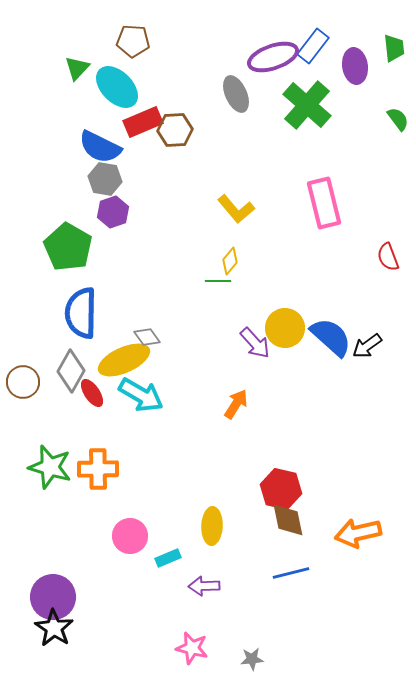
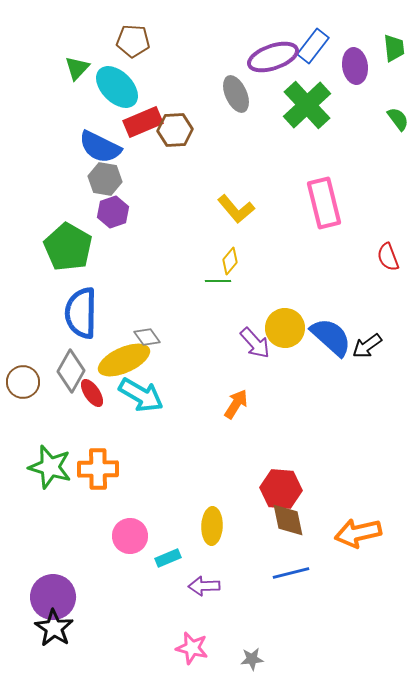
green cross at (307, 105): rotated 6 degrees clockwise
red hexagon at (281, 489): rotated 9 degrees counterclockwise
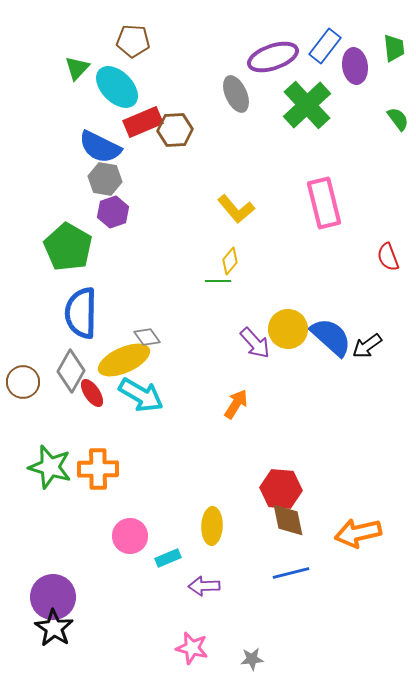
blue rectangle at (313, 46): moved 12 px right
yellow circle at (285, 328): moved 3 px right, 1 px down
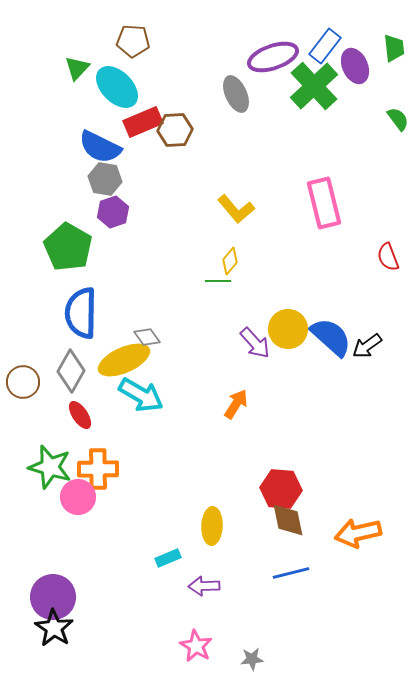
purple ellipse at (355, 66): rotated 16 degrees counterclockwise
green cross at (307, 105): moved 7 px right, 19 px up
red ellipse at (92, 393): moved 12 px left, 22 px down
pink circle at (130, 536): moved 52 px left, 39 px up
pink star at (192, 648): moved 4 px right, 2 px up; rotated 16 degrees clockwise
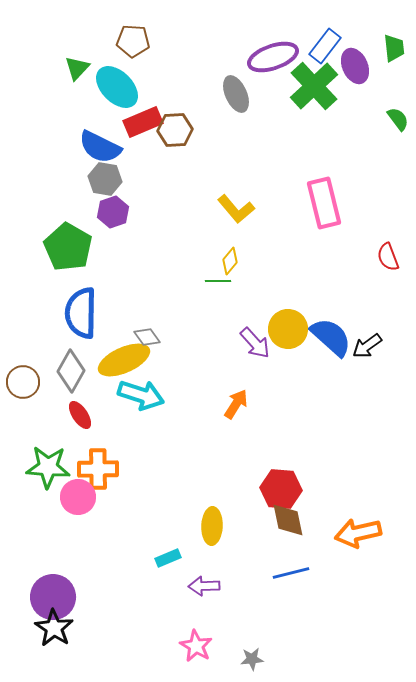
cyan arrow at (141, 395): rotated 12 degrees counterclockwise
green star at (50, 467): moved 2 px left; rotated 12 degrees counterclockwise
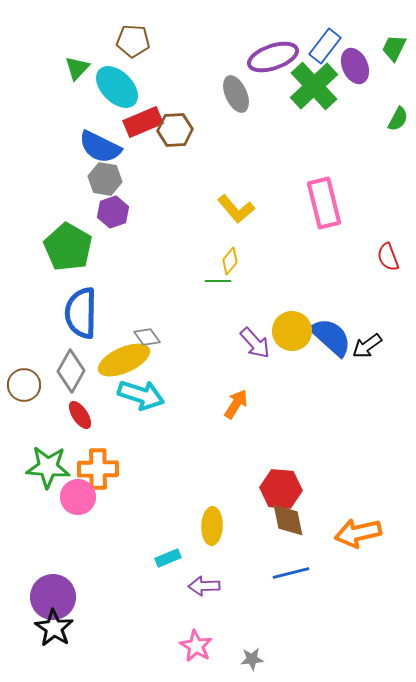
green trapezoid at (394, 48): rotated 148 degrees counterclockwise
green semicircle at (398, 119): rotated 65 degrees clockwise
yellow circle at (288, 329): moved 4 px right, 2 px down
brown circle at (23, 382): moved 1 px right, 3 px down
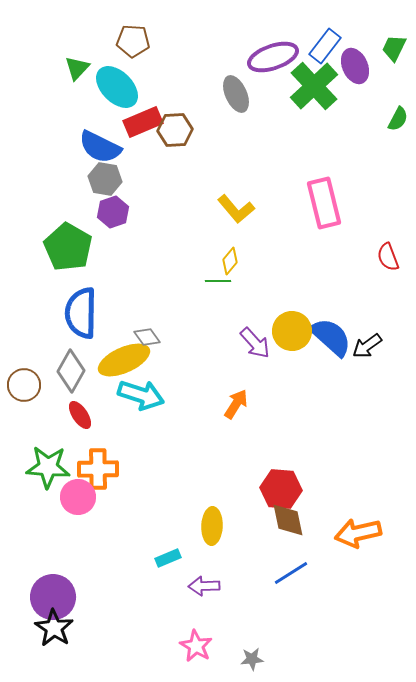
blue line at (291, 573): rotated 18 degrees counterclockwise
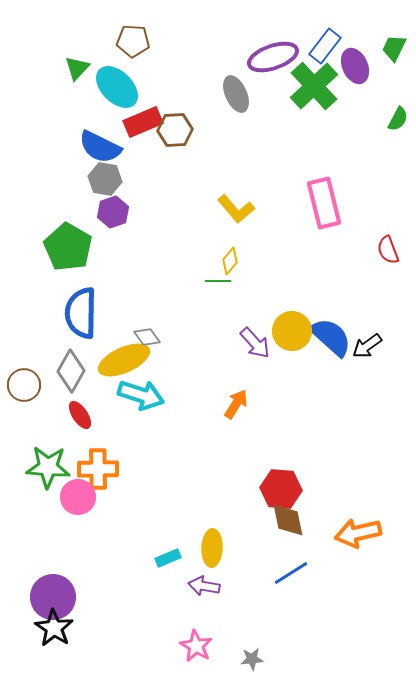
red semicircle at (388, 257): moved 7 px up
yellow ellipse at (212, 526): moved 22 px down
purple arrow at (204, 586): rotated 12 degrees clockwise
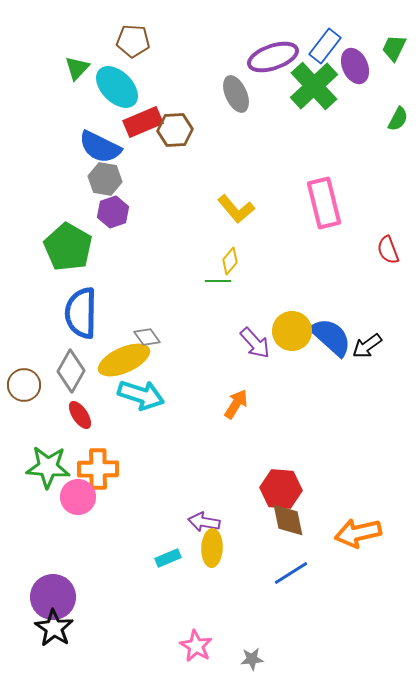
purple arrow at (204, 586): moved 64 px up
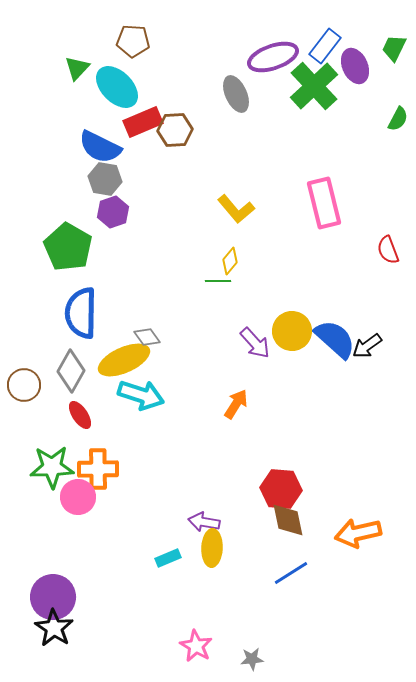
blue semicircle at (331, 337): moved 4 px right, 2 px down
green star at (48, 467): moved 4 px right; rotated 6 degrees counterclockwise
